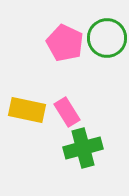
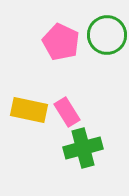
green circle: moved 3 px up
pink pentagon: moved 4 px left, 1 px up
yellow rectangle: moved 2 px right
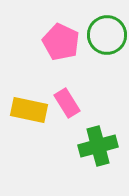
pink rectangle: moved 9 px up
green cross: moved 15 px right, 2 px up
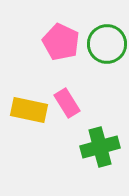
green circle: moved 9 px down
green cross: moved 2 px right, 1 px down
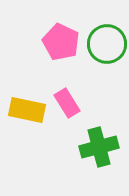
yellow rectangle: moved 2 px left
green cross: moved 1 px left
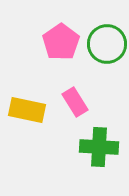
pink pentagon: rotated 12 degrees clockwise
pink rectangle: moved 8 px right, 1 px up
green cross: rotated 18 degrees clockwise
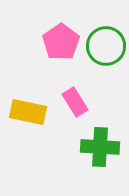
green circle: moved 1 px left, 2 px down
yellow rectangle: moved 1 px right, 2 px down
green cross: moved 1 px right
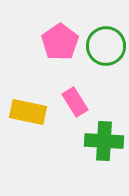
pink pentagon: moved 1 px left
green cross: moved 4 px right, 6 px up
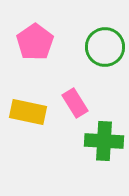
pink pentagon: moved 25 px left
green circle: moved 1 px left, 1 px down
pink rectangle: moved 1 px down
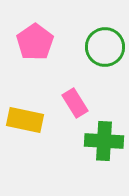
yellow rectangle: moved 3 px left, 8 px down
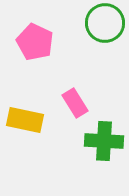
pink pentagon: rotated 12 degrees counterclockwise
green circle: moved 24 px up
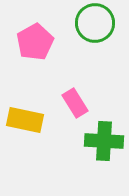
green circle: moved 10 px left
pink pentagon: rotated 18 degrees clockwise
